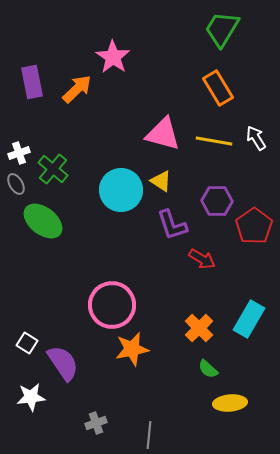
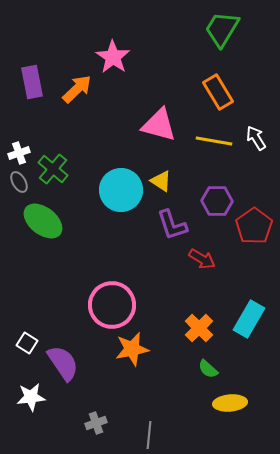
orange rectangle: moved 4 px down
pink triangle: moved 4 px left, 9 px up
gray ellipse: moved 3 px right, 2 px up
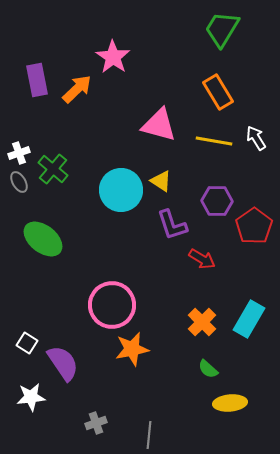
purple rectangle: moved 5 px right, 2 px up
green ellipse: moved 18 px down
orange cross: moved 3 px right, 6 px up
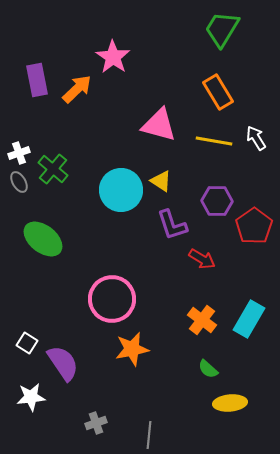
pink circle: moved 6 px up
orange cross: moved 2 px up; rotated 8 degrees counterclockwise
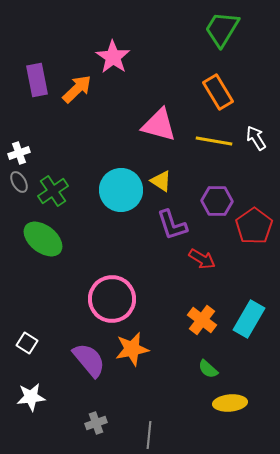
green cross: moved 22 px down; rotated 16 degrees clockwise
purple semicircle: moved 26 px right, 3 px up; rotated 6 degrees counterclockwise
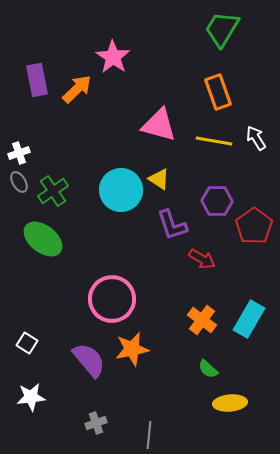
orange rectangle: rotated 12 degrees clockwise
yellow triangle: moved 2 px left, 2 px up
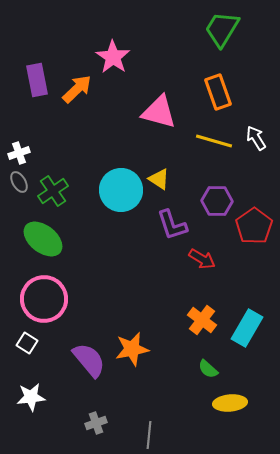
pink triangle: moved 13 px up
yellow line: rotated 6 degrees clockwise
pink circle: moved 68 px left
cyan rectangle: moved 2 px left, 9 px down
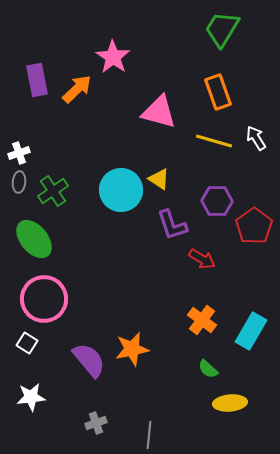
gray ellipse: rotated 35 degrees clockwise
green ellipse: moved 9 px left; rotated 12 degrees clockwise
cyan rectangle: moved 4 px right, 3 px down
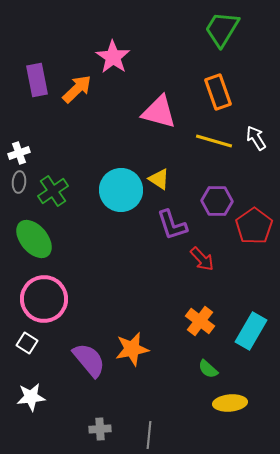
red arrow: rotated 16 degrees clockwise
orange cross: moved 2 px left, 1 px down
gray cross: moved 4 px right, 6 px down; rotated 15 degrees clockwise
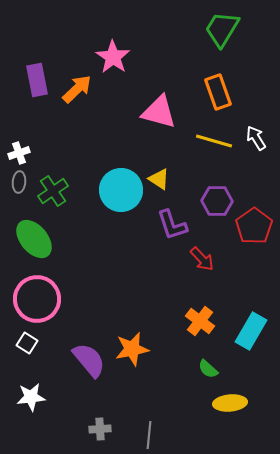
pink circle: moved 7 px left
